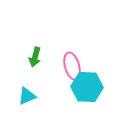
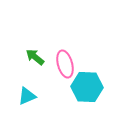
green arrow: rotated 114 degrees clockwise
pink ellipse: moved 7 px left, 2 px up
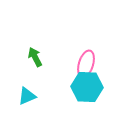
green arrow: rotated 24 degrees clockwise
pink ellipse: moved 21 px right; rotated 32 degrees clockwise
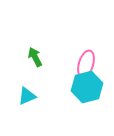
cyan hexagon: rotated 16 degrees counterclockwise
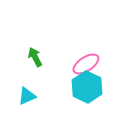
pink ellipse: rotated 40 degrees clockwise
cyan hexagon: rotated 20 degrees counterclockwise
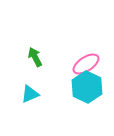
cyan triangle: moved 3 px right, 2 px up
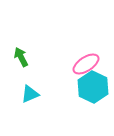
green arrow: moved 14 px left
cyan hexagon: moved 6 px right
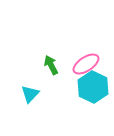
green arrow: moved 30 px right, 8 px down
cyan triangle: rotated 24 degrees counterclockwise
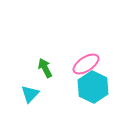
green arrow: moved 6 px left, 3 px down
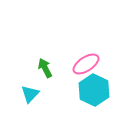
cyan hexagon: moved 1 px right, 3 px down
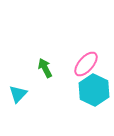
pink ellipse: rotated 16 degrees counterclockwise
cyan triangle: moved 12 px left
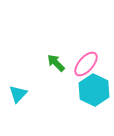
green arrow: moved 11 px right, 5 px up; rotated 18 degrees counterclockwise
